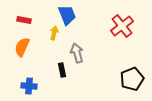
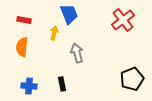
blue trapezoid: moved 2 px right, 1 px up
red cross: moved 1 px right, 6 px up
orange semicircle: rotated 18 degrees counterclockwise
black rectangle: moved 14 px down
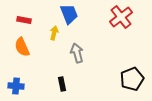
red cross: moved 2 px left, 3 px up
orange semicircle: rotated 30 degrees counterclockwise
blue cross: moved 13 px left
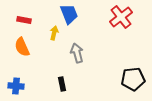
black pentagon: moved 1 px right; rotated 15 degrees clockwise
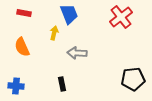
red rectangle: moved 7 px up
gray arrow: rotated 72 degrees counterclockwise
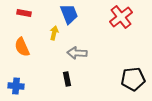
black rectangle: moved 5 px right, 5 px up
